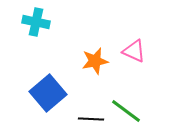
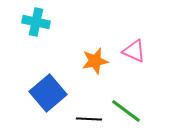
black line: moved 2 px left
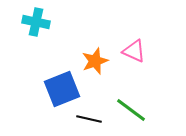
orange star: rotated 8 degrees counterclockwise
blue square: moved 14 px right, 4 px up; rotated 18 degrees clockwise
green line: moved 5 px right, 1 px up
black line: rotated 10 degrees clockwise
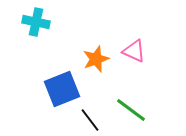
orange star: moved 1 px right, 2 px up
black line: moved 1 px right, 1 px down; rotated 40 degrees clockwise
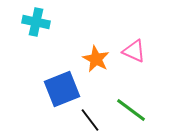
orange star: rotated 24 degrees counterclockwise
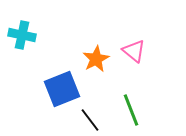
cyan cross: moved 14 px left, 13 px down
pink triangle: rotated 15 degrees clockwise
orange star: rotated 16 degrees clockwise
green line: rotated 32 degrees clockwise
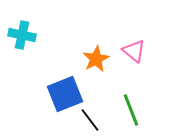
blue square: moved 3 px right, 5 px down
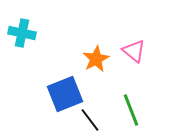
cyan cross: moved 2 px up
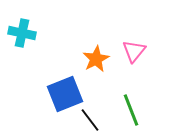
pink triangle: rotated 30 degrees clockwise
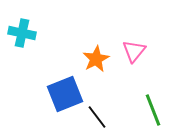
green line: moved 22 px right
black line: moved 7 px right, 3 px up
